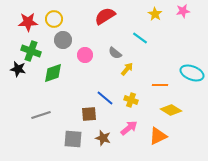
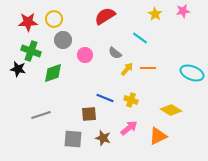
orange line: moved 12 px left, 17 px up
blue line: rotated 18 degrees counterclockwise
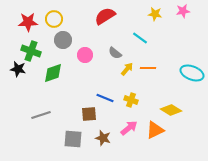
yellow star: rotated 24 degrees counterclockwise
orange triangle: moved 3 px left, 6 px up
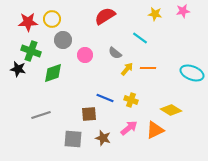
yellow circle: moved 2 px left
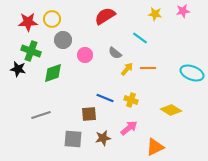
orange triangle: moved 17 px down
brown star: rotated 28 degrees counterclockwise
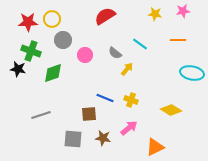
cyan line: moved 6 px down
orange line: moved 30 px right, 28 px up
cyan ellipse: rotated 10 degrees counterclockwise
brown star: rotated 21 degrees clockwise
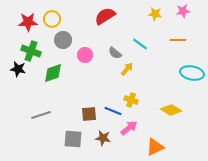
blue line: moved 8 px right, 13 px down
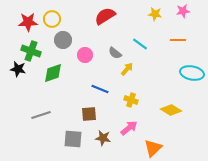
blue line: moved 13 px left, 22 px up
orange triangle: moved 2 px left, 1 px down; rotated 18 degrees counterclockwise
